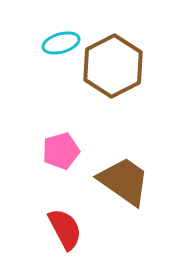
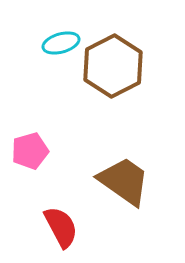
pink pentagon: moved 31 px left
red semicircle: moved 4 px left, 2 px up
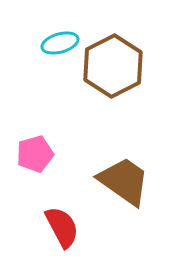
cyan ellipse: moved 1 px left
pink pentagon: moved 5 px right, 3 px down
red semicircle: moved 1 px right
